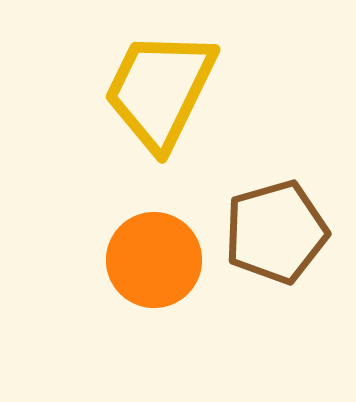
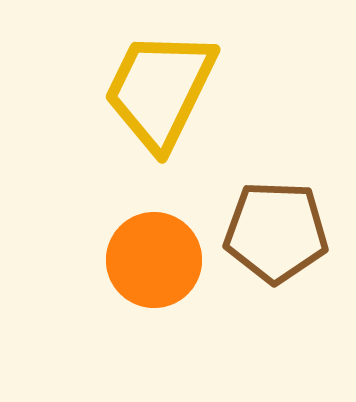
brown pentagon: rotated 18 degrees clockwise
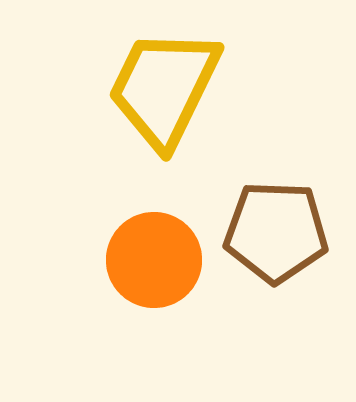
yellow trapezoid: moved 4 px right, 2 px up
